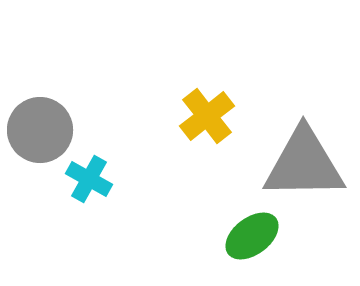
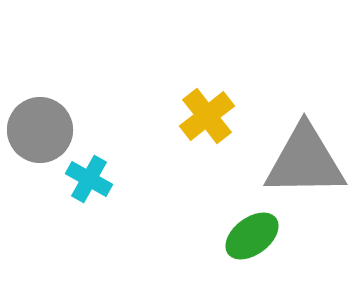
gray triangle: moved 1 px right, 3 px up
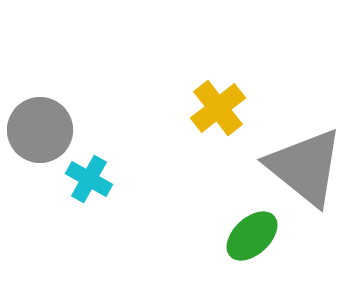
yellow cross: moved 11 px right, 8 px up
gray triangle: moved 6 px down; rotated 40 degrees clockwise
green ellipse: rotated 6 degrees counterclockwise
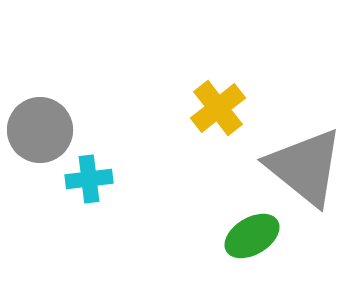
cyan cross: rotated 36 degrees counterclockwise
green ellipse: rotated 12 degrees clockwise
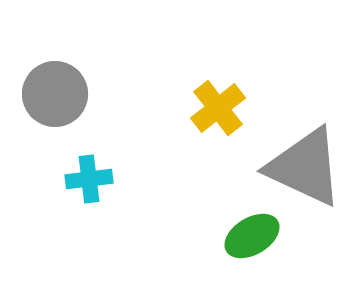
gray circle: moved 15 px right, 36 px up
gray triangle: rotated 14 degrees counterclockwise
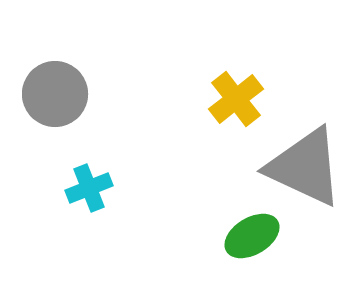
yellow cross: moved 18 px right, 9 px up
cyan cross: moved 9 px down; rotated 15 degrees counterclockwise
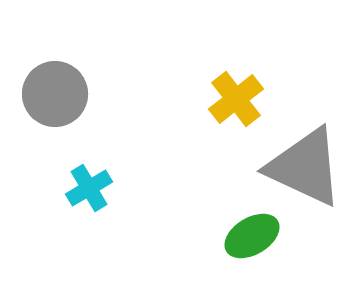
cyan cross: rotated 9 degrees counterclockwise
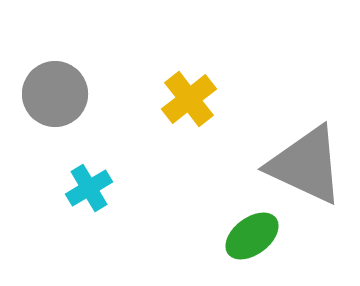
yellow cross: moved 47 px left
gray triangle: moved 1 px right, 2 px up
green ellipse: rotated 6 degrees counterclockwise
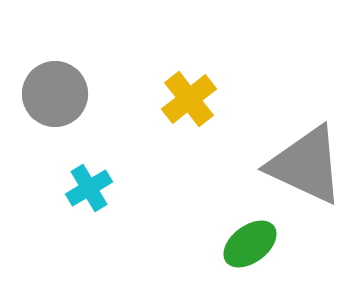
green ellipse: moved 2 px left, 8 px down
